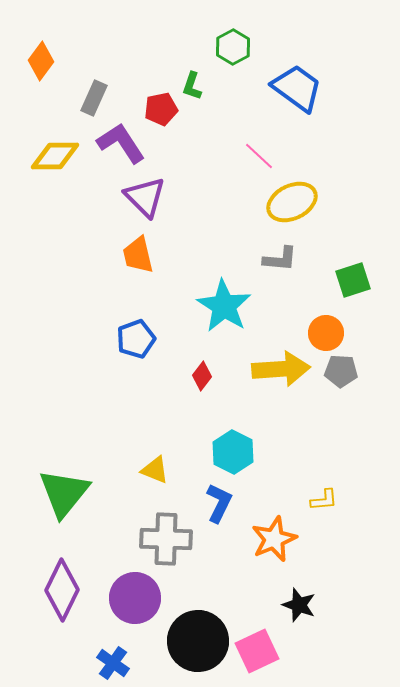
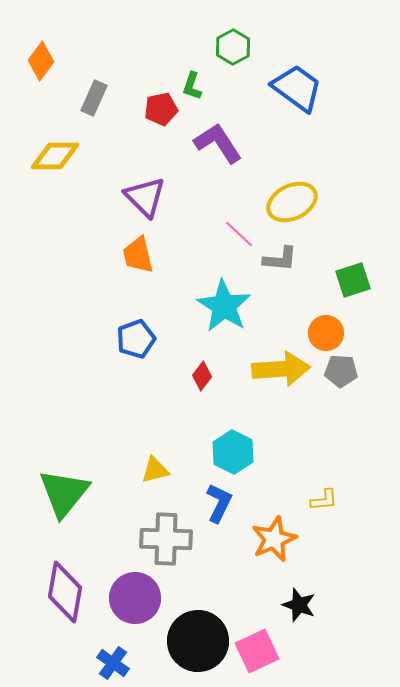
purple L-shape: moved 97 px right
pink line: moved 20 px left, 78 px down
yellow triangle: rotated 36 degrees counterclockwise
purple diamond: moved 3 px right, 2 px down; rotated 16 degrees counterclockwise
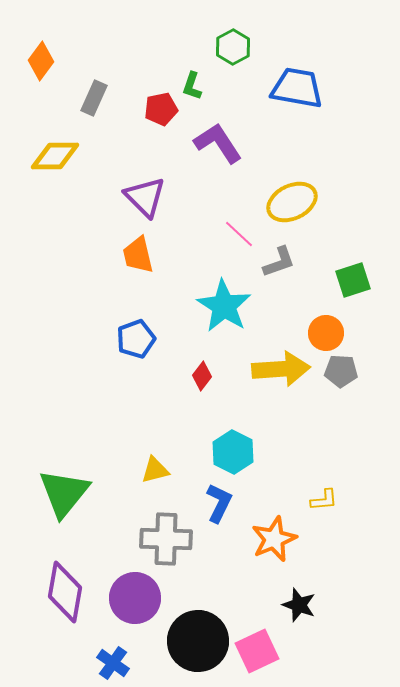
blue trapezoid: rotated 26 degrees counterclockwise
gray L-shape: moved 1 px left, 3 px down; rotated 24 degrees counterclockwise
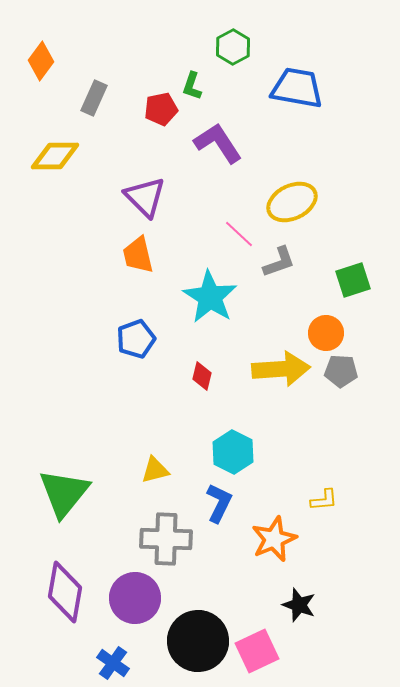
cyan star: moved 14 px left, 9 px up
red diamond: rotated 24 degrees counterclockwise
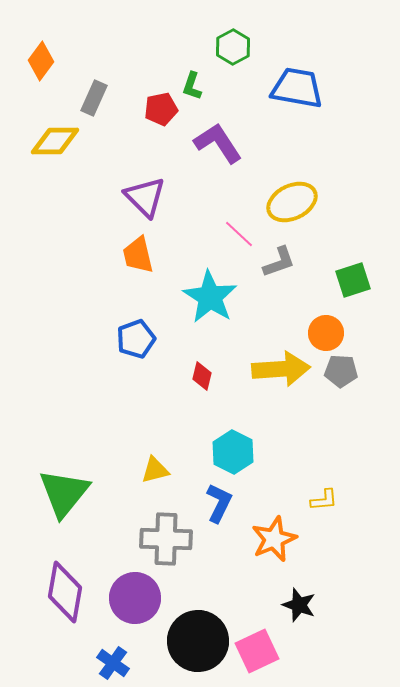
yellow diamond: moved 15 px up
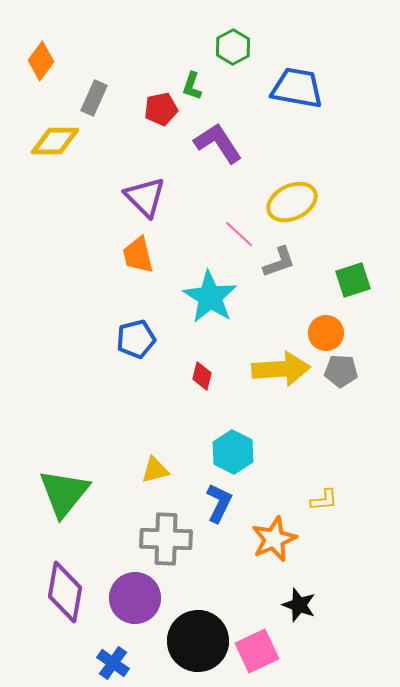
blue pentagon: rotated 6 degrees clockwise
